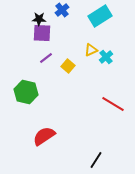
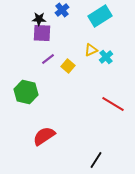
purple line: moved 2 px right, 1 px down
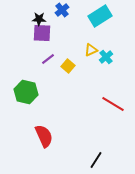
red semicircle: rotated 100 degrees clockwise
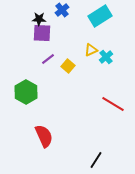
green hexagon: rotated 15 degrees clockwise
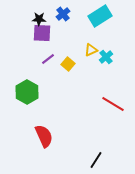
blue cross: moved 1 px right, 4 px down
yellow square: moved 2 px up
green hexagon: moved 1 px right
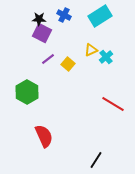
blue cross: moved 1 px right, 1 px down; rotated 24 degrees counterclockwise
purple square: rotated 24 degrees clockwise
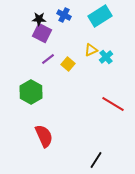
green hexagon: moved 4 px right
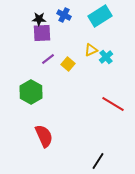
purple square: rotated 30 degrees counterclockwise
black line: moved 2 px right, 1 px down
